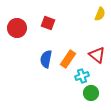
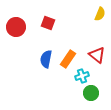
red circle: moved 1 px left, 1 px up
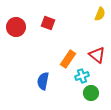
blue semicircle: moved 3 px left, 22 px down
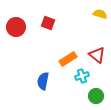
yellow semicircle: rotated 96 degrees counterclockwise
orange rectangle: rotated 24 degrees clockwise
green circle: moved 5 px right, 3 px down
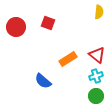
yellow semicircle: moved 1 px left, 2 px up; rotated 80 degrees clockwise
cyan cross: moved 14 px right
blue semicircle: rotated 60 degrees counterclockwise
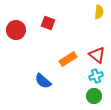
red circle: moved 3 px down
green circle: moved 2 px left
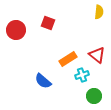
cyan cross: moved 14 px left, 1 px up
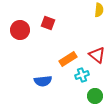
yellow semicircle: moved 2 px up
red circle: moved 4 px right
blue semicircle: rotated 48 degrees counterclockwise
green circle: moved 1 px right
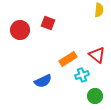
blue semicircle: rotated 18 degrees counterclockwise
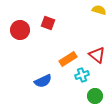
yellow semicircle: rotated 80 degrees counterclockwise
